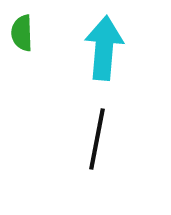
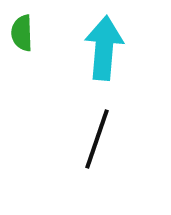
black line: rotated 8 degrees clockwise
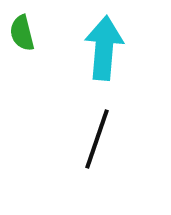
green semicircle: rotated 12 degrees counterclockwise
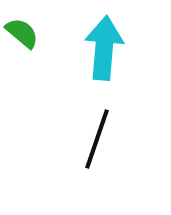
green semicircle: rotated 144 degrees clockwise
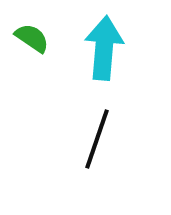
green semicircle: moved 10 px right, 5 px down; rotated 6 degrees counterclockwise
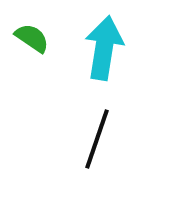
cyan arrow: rotated 4 degrees clockwise
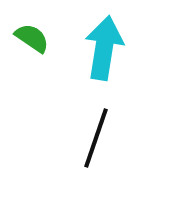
black line: moved 1 px left, 1 px up
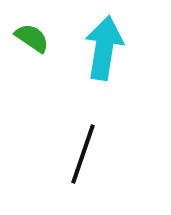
black line: moved 13 px left, 16 px down
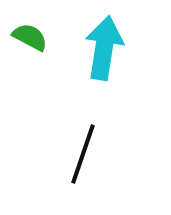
green semicircle: moved 2 px left, 1 px up; rotated 6 degrees counterclockwise
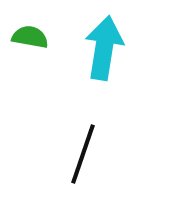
green semicircle: rotated 18 degrees counterclockwise
